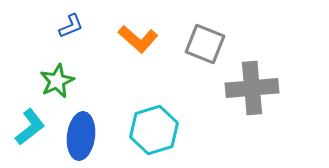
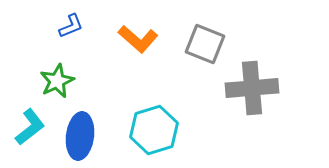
blue ellipse: moved 1 px left
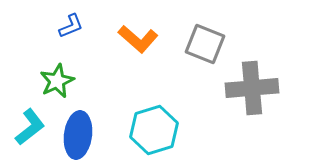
blue ellipse: moved 2 px left, 1 px up
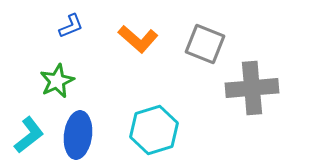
cyan L-shape: moved 1 px left, 8 px down
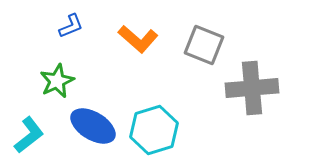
gray square: moved 1 px left, 1 px down
blue ellipse: moved 15 px right, 9 px up; rotated 66 degrees counterclockwise
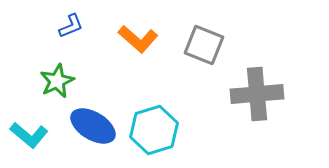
gray cross: moved 5 px right, 6 px down
cyan L-shape: rotated 78 degrees clockwise
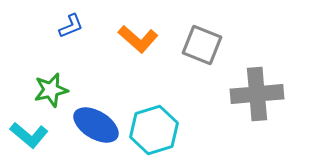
gray square: moved 2 px left
green star: moved 6 px left, 9 px down; rotated 12 degrees clockwise
blue ellipse: moved 3 px right, 1 px up
